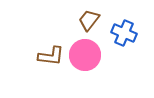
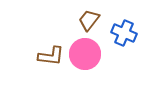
pink circle: moved 1 px up
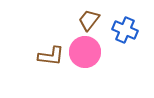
blue cross: moved 1 px right, 3 px up
pink circle: moved 2 px up
